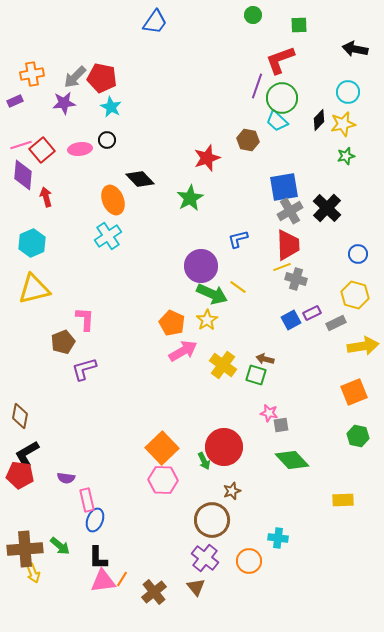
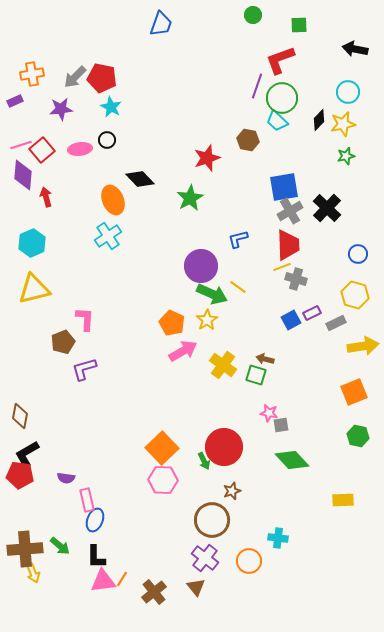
blue trapezoid at (155, 22): moved 6 px right, 2 px down; rotated 16 degrees counterclockwise
purple star at (64, 103): moved 3 px left, 6 px down
black L-shape at (98, 558): moved 2 px left, 1 px up
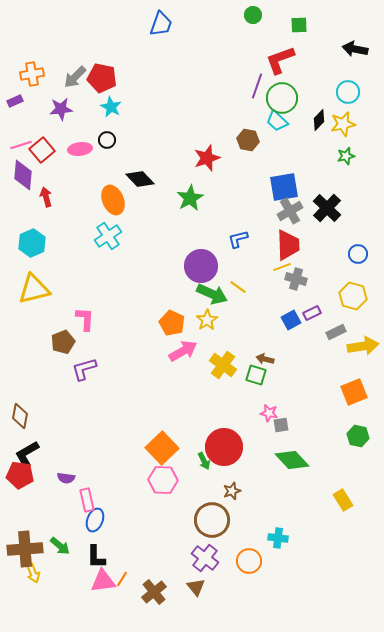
yellow hexagon at (355, 295): moved 2 px left, 1 px down
gray rectangle at (336, 323): moved 9 px down
yellow rectangle at (343, 500): rotated 60 degrees clockwise
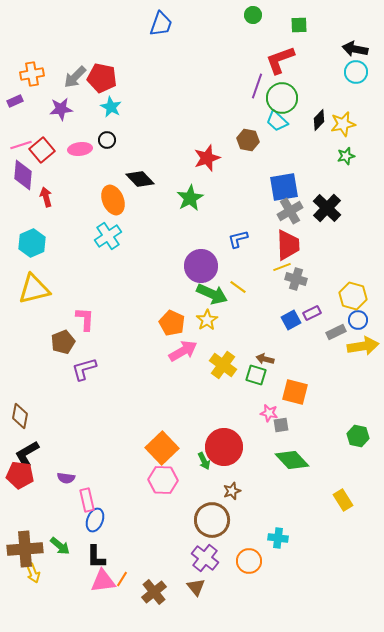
cyan circle at (348, 92): moved 8 px right, 20 px up
blue circle at (358, 254): moved 66 px down
orange square at (354, 392): moved 59 px left; rotated 36 degrees clockwise
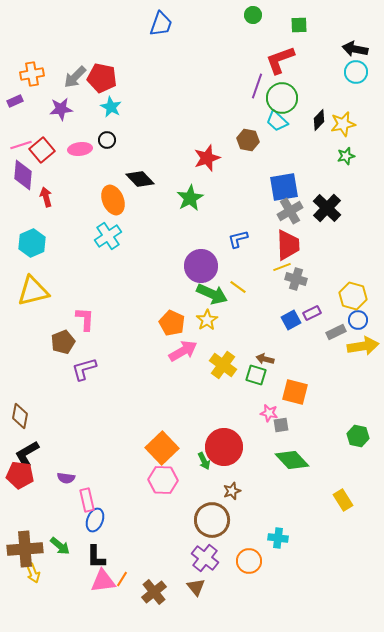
yellow triangle at (34, 289): moved 1 px left, 2 px down
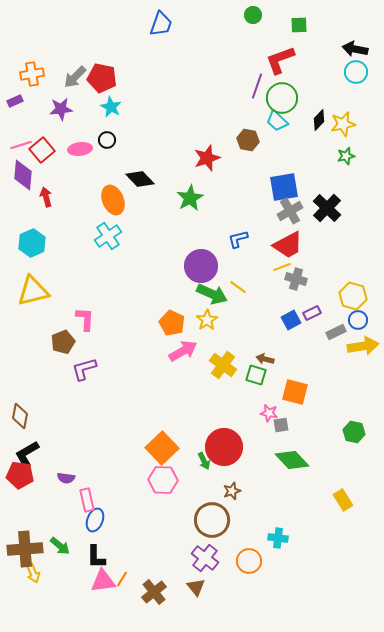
red trapezoid at (288, 245): rotated 64 degrees clockwise
green hexagon at (358, 436): moved 4 px left, 4 px up
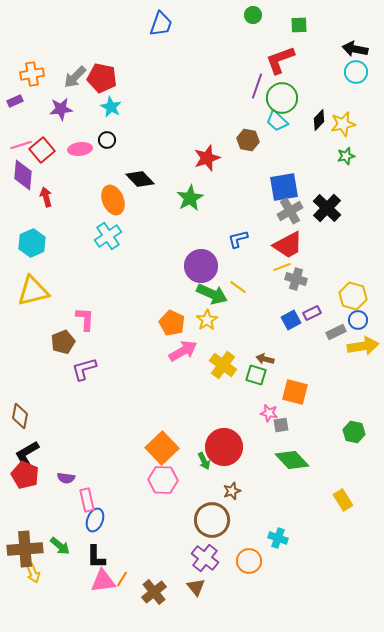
red pentagon at (20, 475): moved 5 px right; rotated 16 degrees clockwise
cyan cross at (278, 538): rotated 12 degrees clockwise
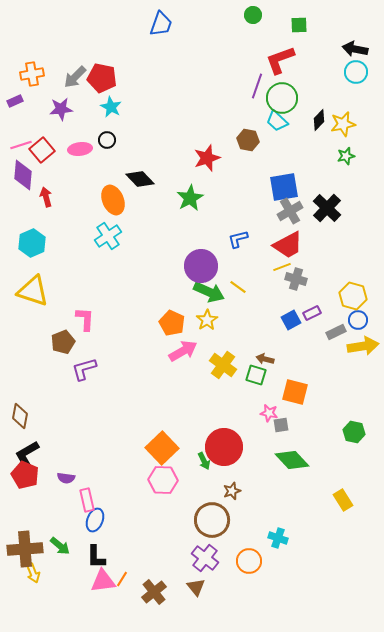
yellow triangle at (33, 291): rotated 32 degrees clockwise
green arrow at (212, 294): moved 3 px left, 2 px up
